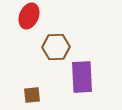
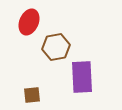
red ellipse: moved 6 px down
brown hexagon: rotated 8 degrees counterclockwise
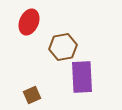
brown hexagon: moved 7 px right
brown square: rotated 18 degrees counterclockwise
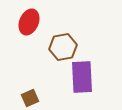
brown square: moved 2 px left, 3 px down
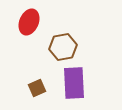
purple rectangle: moved 8 px left, 6 px down
brown square: moved 7 px right, 10 px up
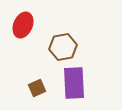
red ellipse: moved 6 px left, 3 px down
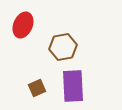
purple rectangle: moved 1 px left, 3 px down
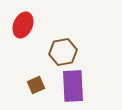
brown hexagon: moved 5 px down
brown square: moved 1 px left, 3 px up
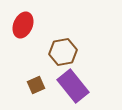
purple rectangle: rotated 36 degrees counterclockwise
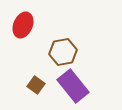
brown square: rotated 30 degrees counterclockwise
